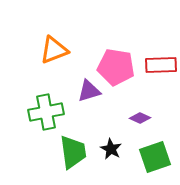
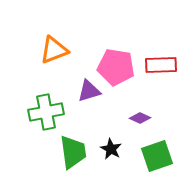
green square: moved 2 px right, 1 px up
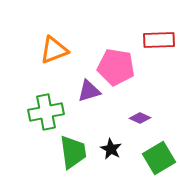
red rectangle: moved 2 px left, 25 px up
green square: moved 2 px right, 2 px down; rotated 12 degrees counterclockwise
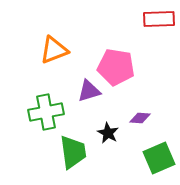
red rectangle: moved 21 px up
purple diamond: rotated 20 degrees counterclockwise
black star: moved 3 px left, 16 px up
green square: rotated 8 degrees clockwise
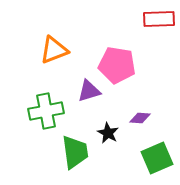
pink pentagon: moved 1 px right, 2 px up
green cross: moved 1 px up
green trapezoid: moved 2 px right
green square: moved 2 px left
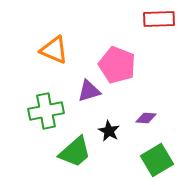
orange triangle: rotated 44 degrees clockwise
pink pentagon: rotated 12 degrees clockwise
purple diamond: moved 6 px right
black star: moved 1 px right, 2 px up
green trapezoid: rotated 57 degrees clockwise
green square: moved 2 px down; rotated 8 degrees counterclockwise
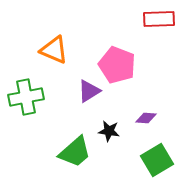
purple triangle: rotated 15 degrees counterclockwise
green cross: moved 20 px left, 14 px up
black star: rotated 20 degrees counterclockwise
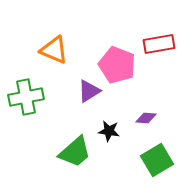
red rectangle: moved 25 px down; rotated 8 degrees counterclockwise
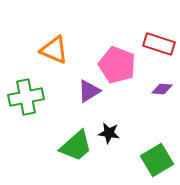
red rectangle: rotated 28 degrees clockwise
purple diamond: moved 16 px right, 29 px up
black star: moved 2 px down
green trapezoid: moved 1 px right, 6 px up
